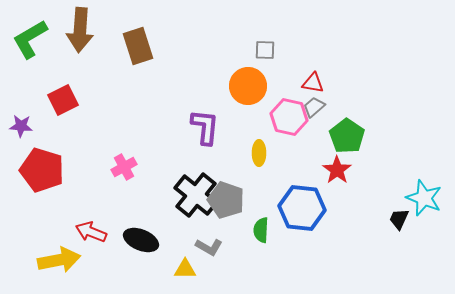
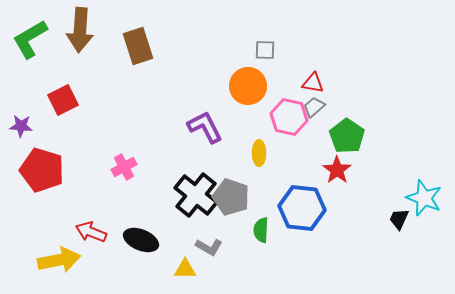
purple L-shape: rotated 33 degrees counterclockwise
gray pentagon: moved 5 px right, 3 px up
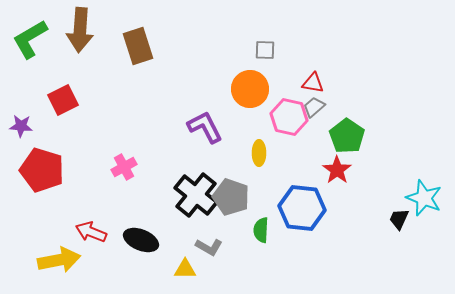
orange circle: moved 2 px right, 3 px down
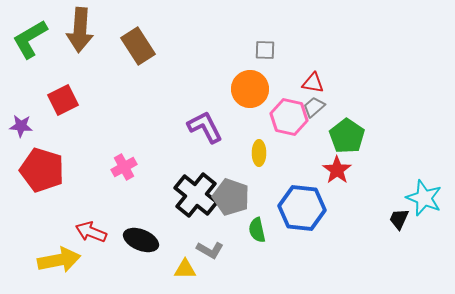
brown rectangle: rotated 15 degrees counterclockwise
green semicircle: moved 4 px left; rotated 15 degrees counterclockwise
gray L-shape: moved 1 px right, 3 px down
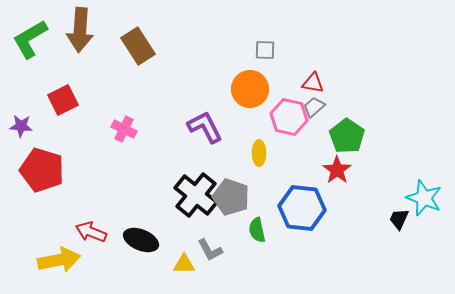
pink cross: moved 38 px up; rotated 35 degrees counterclockwise
gray L-shape: rotated 32 degrees clockwise
yellow triangle: moved 1 px left, 5 px up
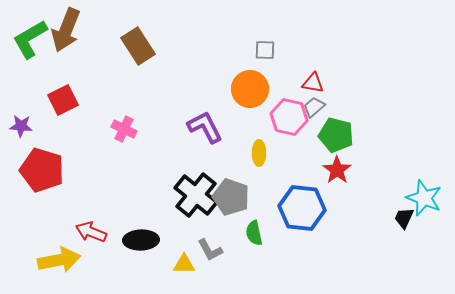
brown arrow: moved 14 px left; rotated 18 degrees clockwise
green pentagon: moved 11 px left, 1 px up; rotated 20 degrees counterclockwise
black trapezoid: moved 5 px right, 1 px up
green semicircle: moved 3 px left, 3 px down
black ellipse: rotated 24 degrees counterclockwise
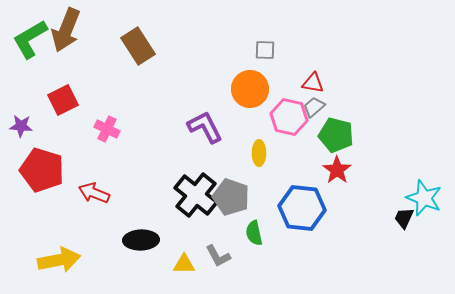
pink cross: moved 17 px left
red arrow: moved 3 px right, 39 px up
gray L-shape: moved 8 px right, 6 px down
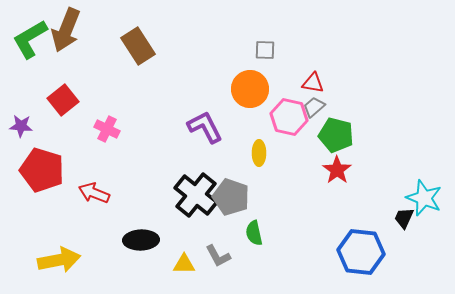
red square: rotated 12 degrees counterclockwise
blue hexagon: moved 59 px right, 44 px down
